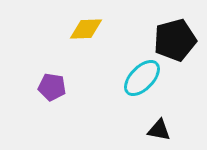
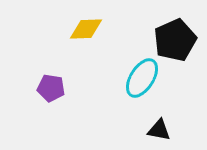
black pentagon: rotated 9 degrees counterclockwise
cyan ellipse: rotated 12 degrees counterclockwise
purple pentagon: moved 1 px left, 1 px down
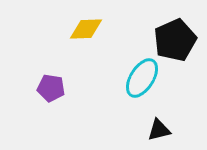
black triangle: rotated 25 degrees counterclockwise
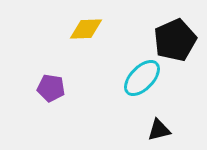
cyan ellipse: rotated 12 degrees clockwise
